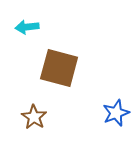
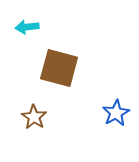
blue star: rotated 8 degrees counterclockwise
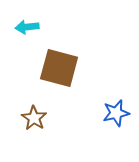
blue star: rotated 16 degrees clockwise
brown star: moved 1 px down
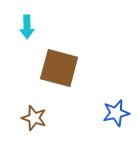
cyan arrow: rotated 85 degrees counterclockwise
brown star: rotated 15 degrees counterclockwise
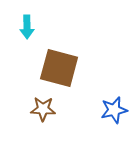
blue star: moved 2 px left, 3 px up
brown star: moved 9 px right, 9 px up; rotated 15 degrees counterclockwise
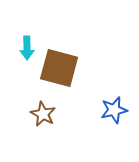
cyan arrow: moved 21 px down
brown star: moved 5 px down; rotated 25 degrees clockwise
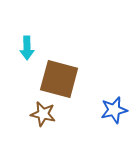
brown square: moved 11 px down
brown star: rotated 15 degrees counterclockwise
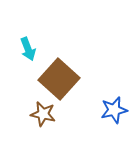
cyan arrow: moved 1 px right, 1 px down; rotated 20 degrees counterclockwise
brown square: rotated 27 degrees clockwise
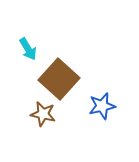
cyan arrow: rotated 10 degrees counterclockwise
blue star: moved 12 px left, 4 px up
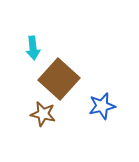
cyan arrow: moved 5 px right, 1 px up; rotated 25 degrees clockwise
